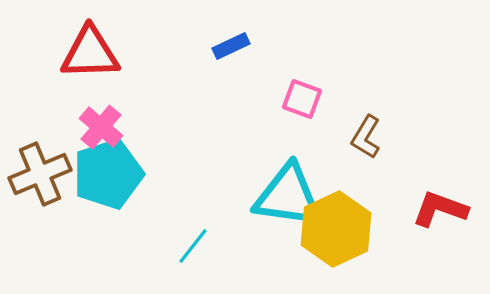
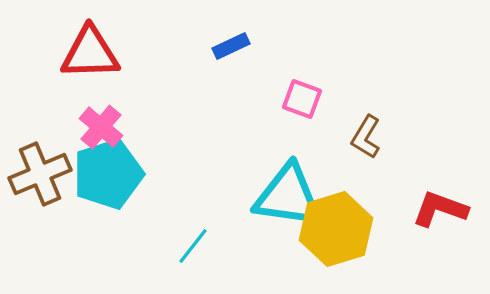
yellow hexagon: rotated 8 degrees clockwise
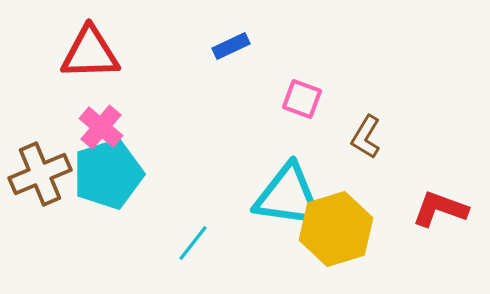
cyan line: moved 3 px up
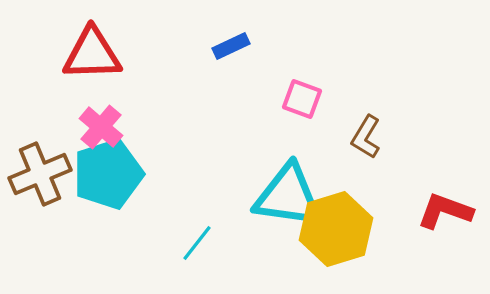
red triangle: moved 2 px right, 1 px down
red L-shape: moved 5 px right, 2 px down
cyan line: moved 4 px right
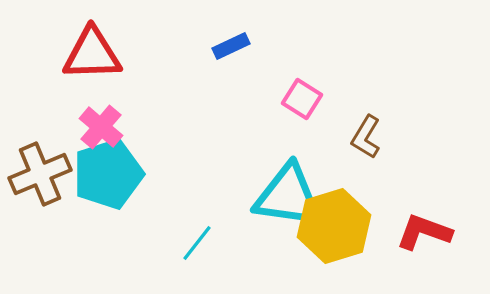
pink square: rotated 12 degrees clockwise
red L-shape: moved 21 px left, 21 px down
yellow hexagon: moved 2 px left, 3 px up
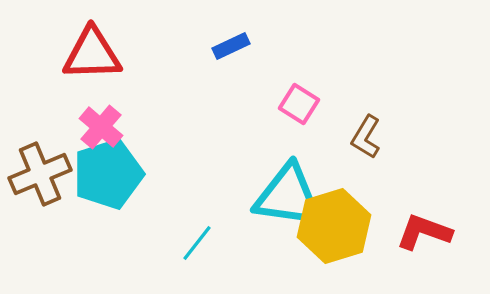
pink square: moved 3 px left, 5 px down
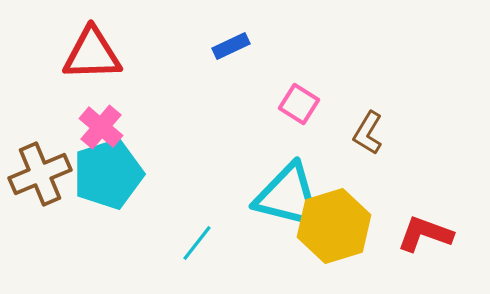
brown L-shape: moved 2 px right, 4 px up
cyan triangle: rotated 6 degrees clockwise
red L-shape: moved 1 px right, 2 px down
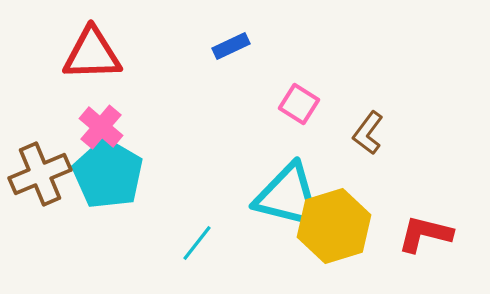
brown L-shape: rotated 6 degrees clockwise
cyan pentagon: rotated 24 degrees counterclockwise
red L-shape: rotated 6 degrees counterclockwise
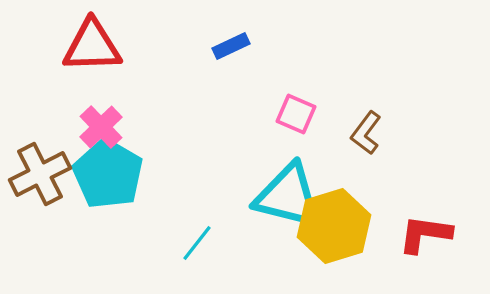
red triangle: moved 8 px up
pink square: moved 3 px left, 10 px down; rotated 9 degrees counterclockwise
pink cross: rotated 6 degrees clockwise
brown L-shape: moved 2 px left
brown cross: rotated 4 degrees counterclockwise
red L-shape: rotated 6 degrees counterclockwise
